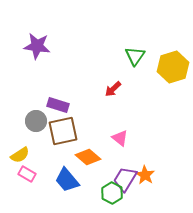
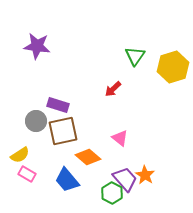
purple trapezoid: rotated 108 degrees clockwise
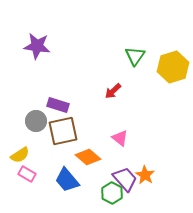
red arrow: moved 2 px down
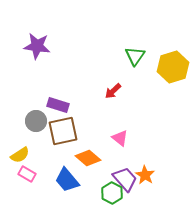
orange diamond: moved 1 px down
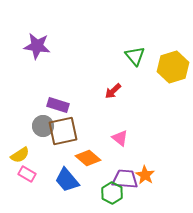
green triangle: rotated 15 degrees counterclockwise
gray circle: moved 7 px right, 5 px down
purple trapezoid: rotated 44 degrees counterclockwise
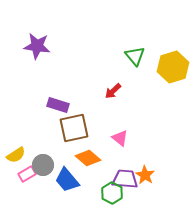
gray circle: moved 39 px down
brown square: moved 11 px right, 3 px up
yellow semicircle: moved 4 px left
pink rectangle: rotated 60 degrees counterclockwise
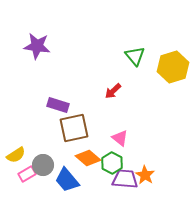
green hexagon: moved 30 px up
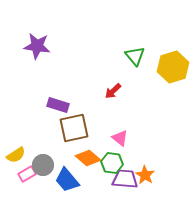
green hexagon: rotated 20 degrees counterclockwise
